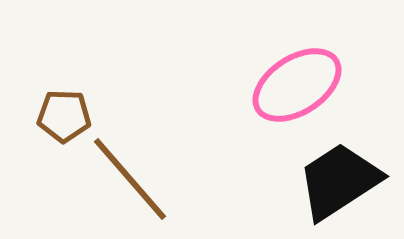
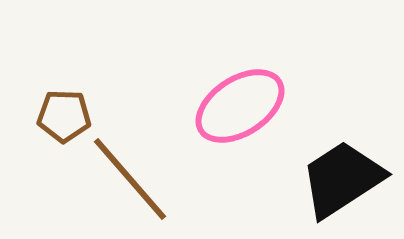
pink ellipse: moved 57 px left, 21 px down
black trapezoid: moved 3 px right, 2 px up
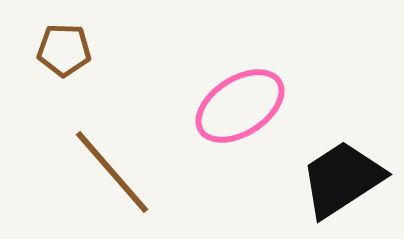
brown pentagon: moved 66 px up
brown line: moved 18 px left, 7 px up
